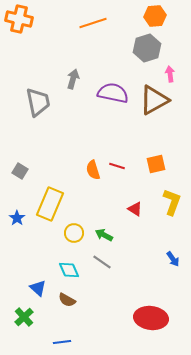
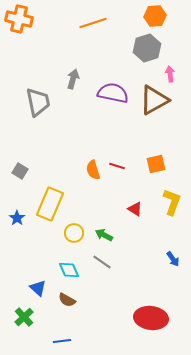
blue line: moved 1 px up
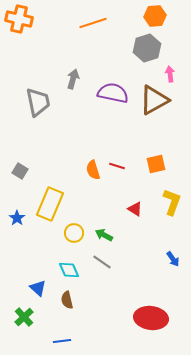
brown semicircle: rotated 48 degrees clockwise
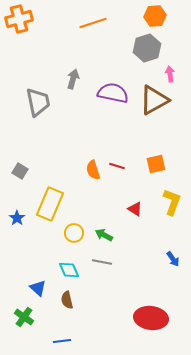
orange cross: rotated 28 degrees counterclockwise
gray line: rotated 24 degrees counterclockwise
green cross: rotated 12 degrees counterclockwise
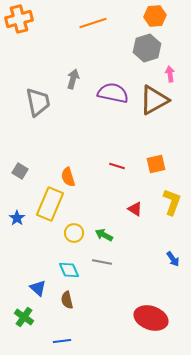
orange semicircle: moved 25 px left, 7 px down
red ellipse: rotated 12 degrees clockwise
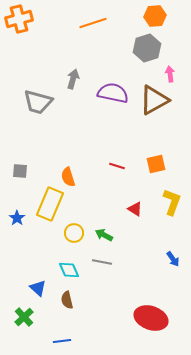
gray trapezoid: rotated 116 degrees clockwise
gray square: rotated 28 degrees counterclockwise
green cross: rotated 12 degrees clockwise
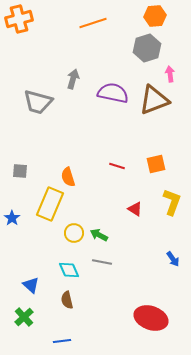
brown triangle: rotated 8 degrees clockwise
blue star: moved 5 px left
green arrow: moved 5 px left
blue triangle: moved 7 px left, 3 px up
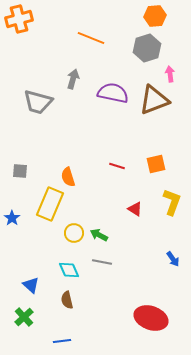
orange line: moved 2 px left, 15 px down; rotated 40 degrees clockwise
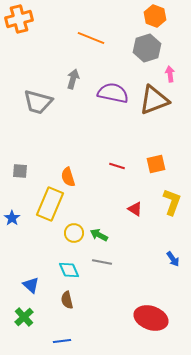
orange hexagon: rotated 25 degrees clockwise
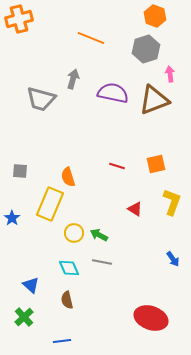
gray hexagon: moved 1 px left, 1 px down
gray trapezoid: moved 3 px right, 3 px up
cyan diamond: moved 2 px up
